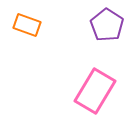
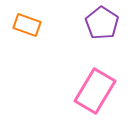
purple pentagon: moved 5 px left, 2 px up
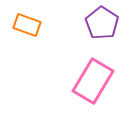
pink rectangle: moved 2 px left, 10 px up
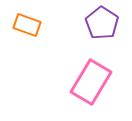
pink rectangle: moved 2 px left, 1 px down
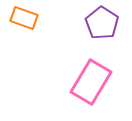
orange rectangle: moved 3 px left, 7 px up
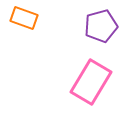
purple pentagon: moved 1 px left, 3 px down; rotated 24 degrees clockwise
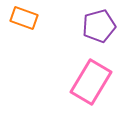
purple pentagon: moved 2 px left
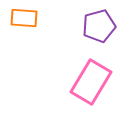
orange rectangle: rotated 16 degrees counterclockwise
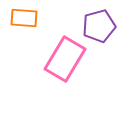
pink rectangle: moved 26 px left, 23 px up
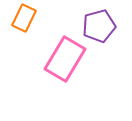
orange rectangle: rotated 68 degrees counterclockwise
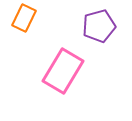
pink rectangle: moved 2 px left, 12 px down
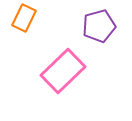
pink rectangle: rotated 15 degrees clockwise
